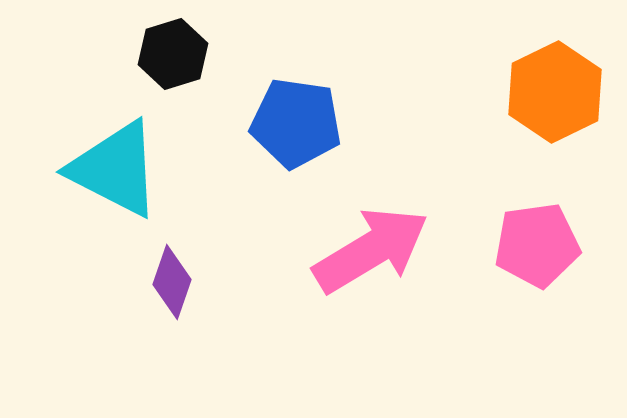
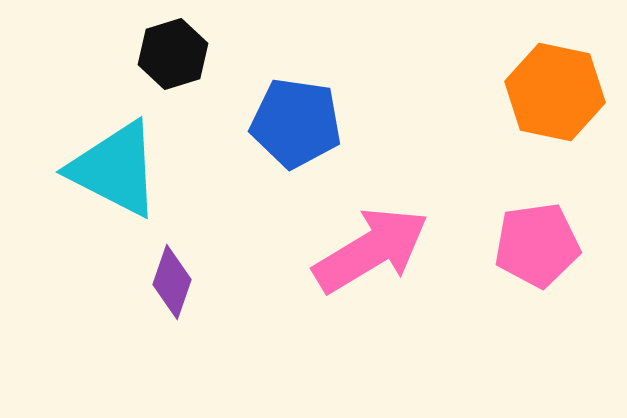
orange hexagon: rotated 22 degrees counterclockwise
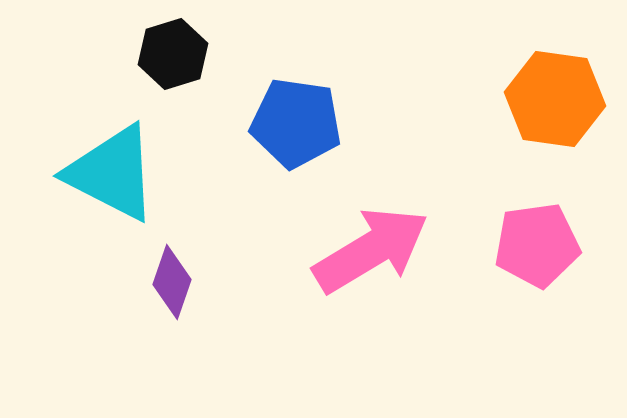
orange hexagon: moved 7 px down; rotated 4 degrees counterclockwise
cyan triangle: moved 3 px left, 4 px down
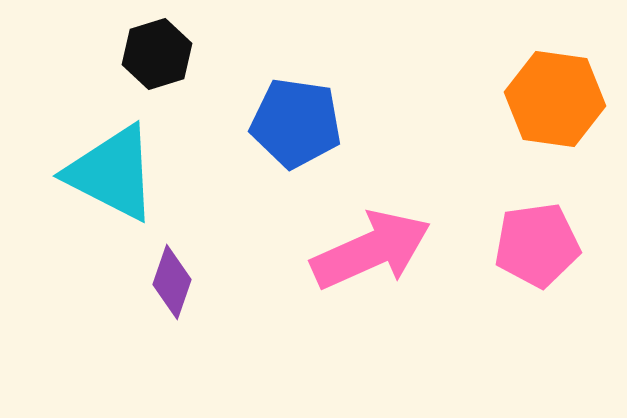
black hexagon: moved 16 px left
pink arrow: rotated 7 degrees clockwise
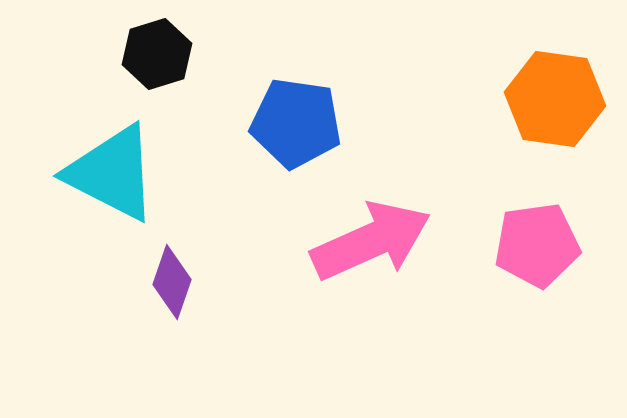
pink arrow: moved 9 px up
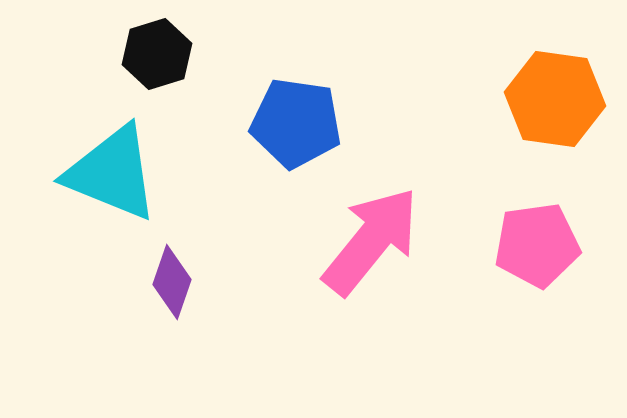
cyan triangle: rotated 5 degrees counterclockwise
pink arrow: rotated 27 degrees counterclockwise
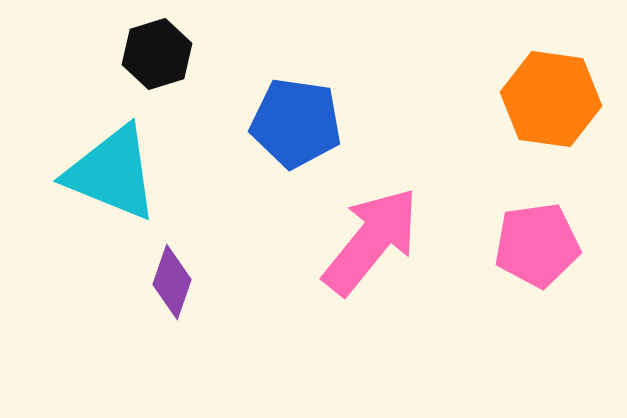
orange hexagon: moved 4 px left
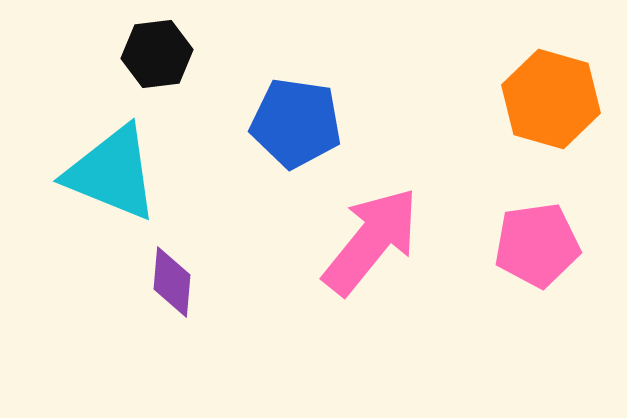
black hexagon: rotated 10 degrees clockwise
orange hexagon: rotated 8 degrees clockwise
purple diamond: rotated 14 degrees counterclockwise
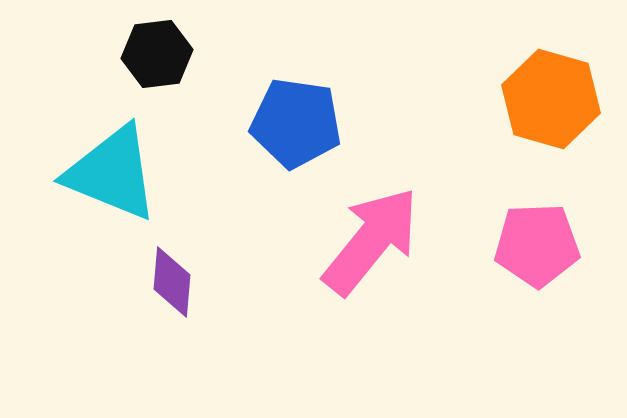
pink pentagon: rotated 6 degrees clockwise
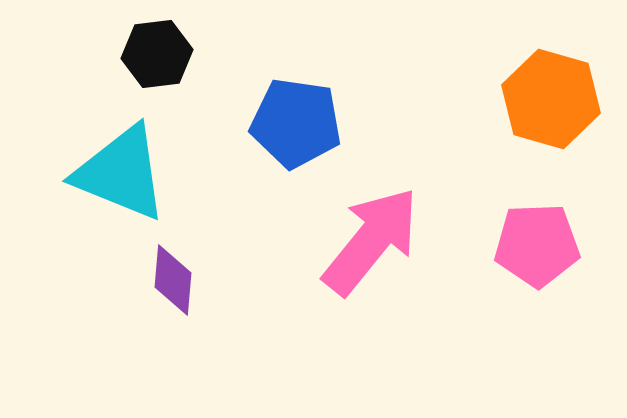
cyan triangle: moved 9 px right
purple diamond: moved 1 px right, 2 px up
